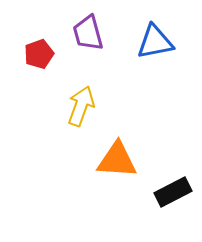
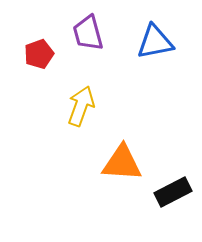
orange triangle: moved 5 px right, 3 px down
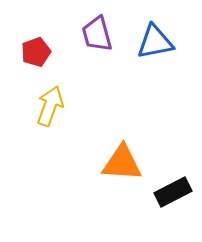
purple trapezoid: moved 9 px right, 1 px down
red pentagon: moved 3 px left, 2 px up
yellow arrow: moved 31 px left
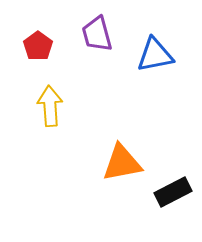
blue triangle: moved 13 px down
red pentagon: moved 2 px right, 6 px up; rotated 16 degrees counterclockwise
yellow arrow: rotated 24 degrees counterclockwise
orange triangle: rotated 15 degrees counterclockwise
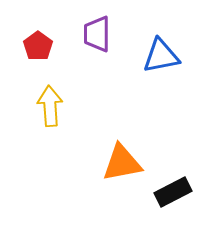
purple trapezoid: rotated 15 degrees clockwise
blue triangle: moved 6 px right, 1 px down
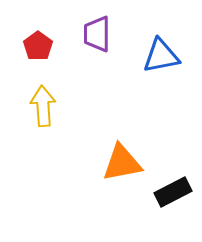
yellow arrow: moved 7 px left
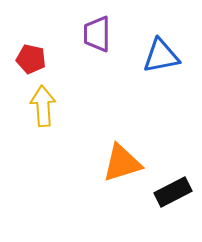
red pentagon: moved 7 px left, 13 px down; rotated 24 degrees counterclockwise
orange triangle: rotated 6 degrees counterclockwise
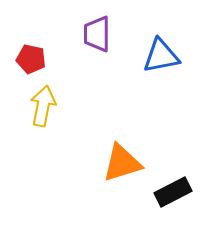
yellow arrow: rotated 15 degrees clockwise
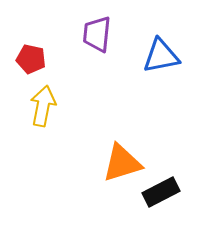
purple trapezoid: rotated 6 degrees clockwise
black rectangle: moved 12 px left
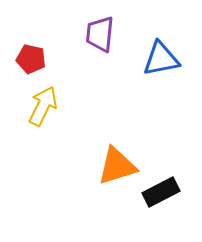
purple trapezoid: moved 3 px right
blue triangle: moved 3 px down
yellow arrow: rotated 15 degrees clockwise
orange triangle: moved 5 px left, 3 px down
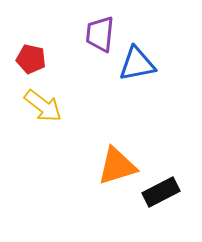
blue triangle: moved 24 px left, 5 px down
yellow arrow: rotated 102 degrees clockwise
